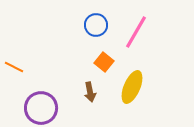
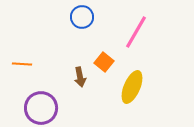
blue circle: moved 14 px left, 8 px up
orange line: moved 8 px right, 3 px up; rotated 24 degrees counterclockwise
brown arrow: moved 10 px left, 15 px up
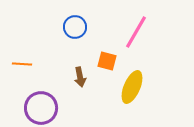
blue circle: moved 7 px left, 10 px down
orange square: moved 3 px right, 1 px up; rotated 24 degrees counterclockwise
